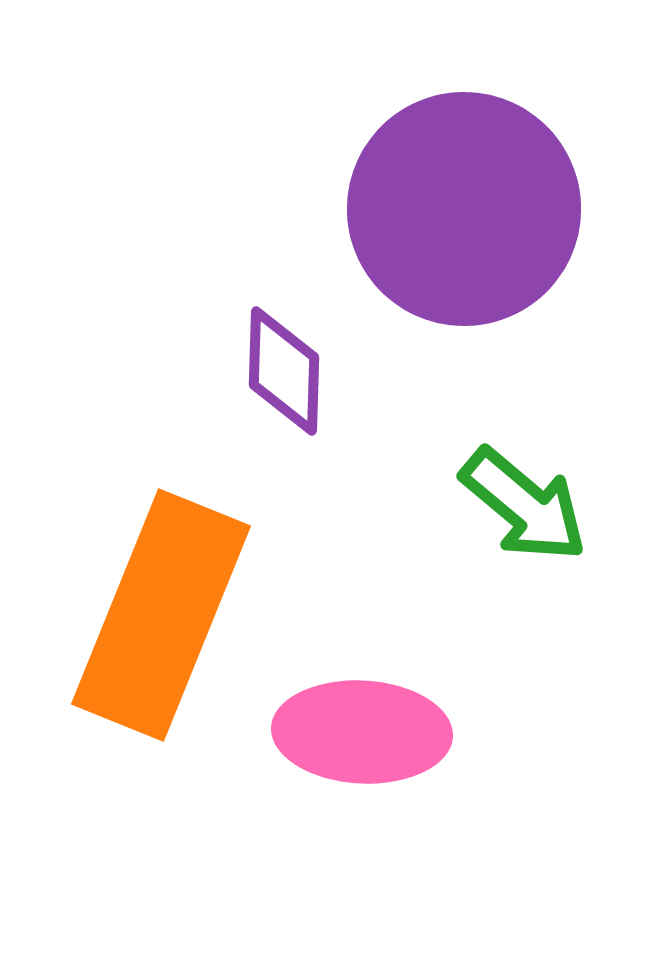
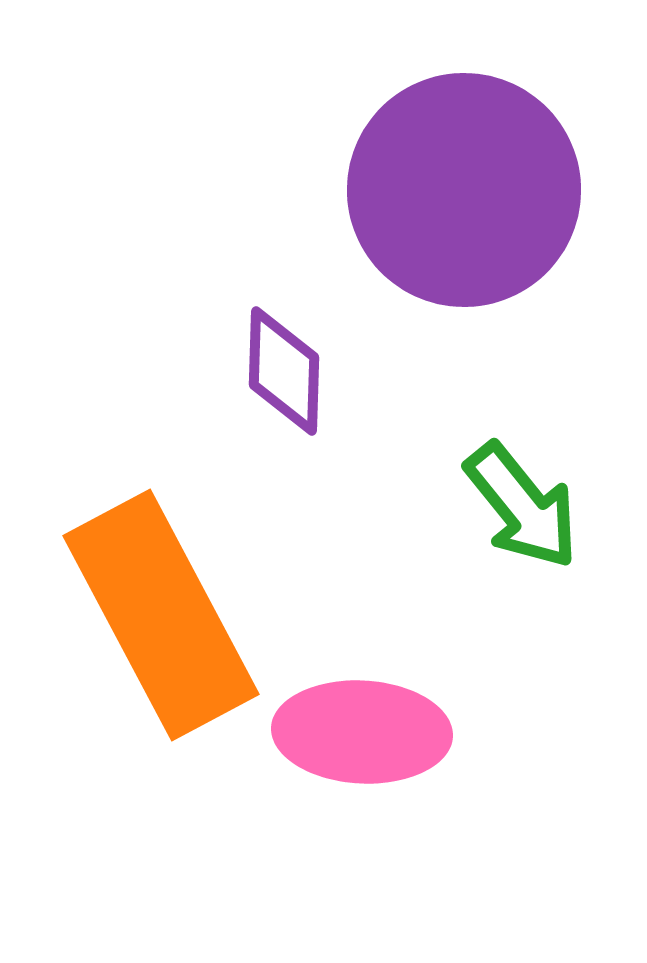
purple circle: moved 19 px up
green arrow: moved 2 px left, 1 px down; rotated 11 degrees clockwise
orange rectangle: rotated 50 degrees counterclockwise
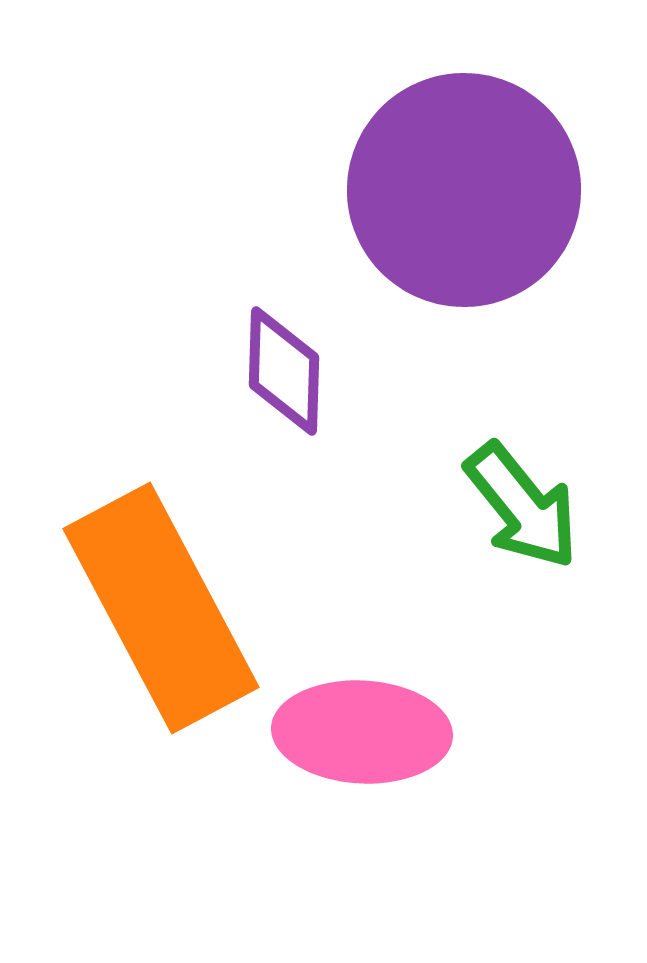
orange rectangle: moved 7 px up
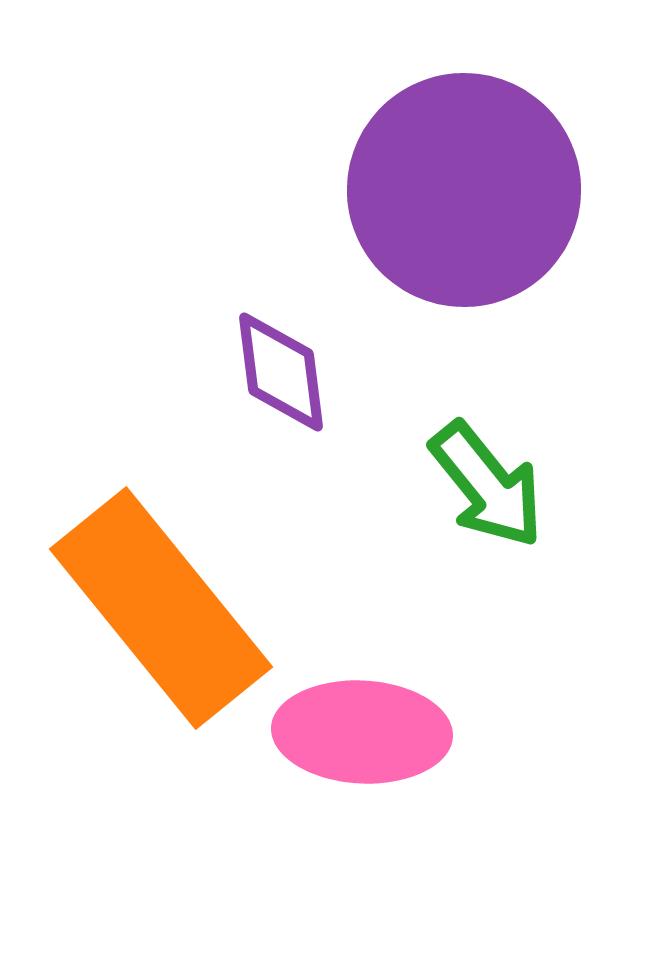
purple diamond: moved 3 px left, 1 px down; rotated 9 degrees counterclockwise
green arrow: moved 35 px left, 21 px up
orange rectangle: rotated 11 degrees counterclockwise
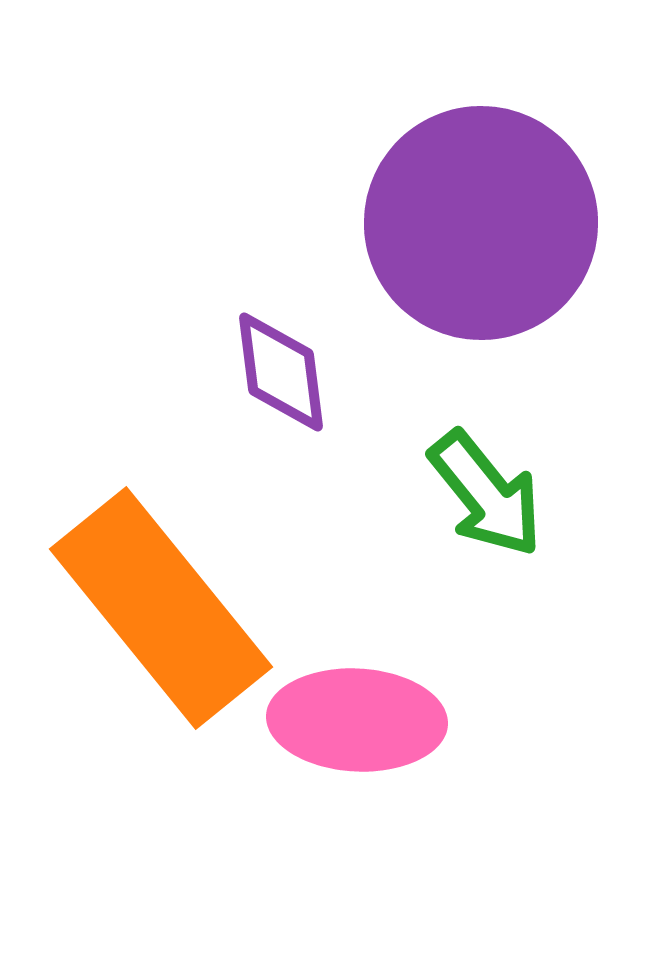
purple circle: moved 17 px right, 33 px down
green arrow: moved 1 px left, 9 px down
pink ellipse: moved 5 px left, 12 px up
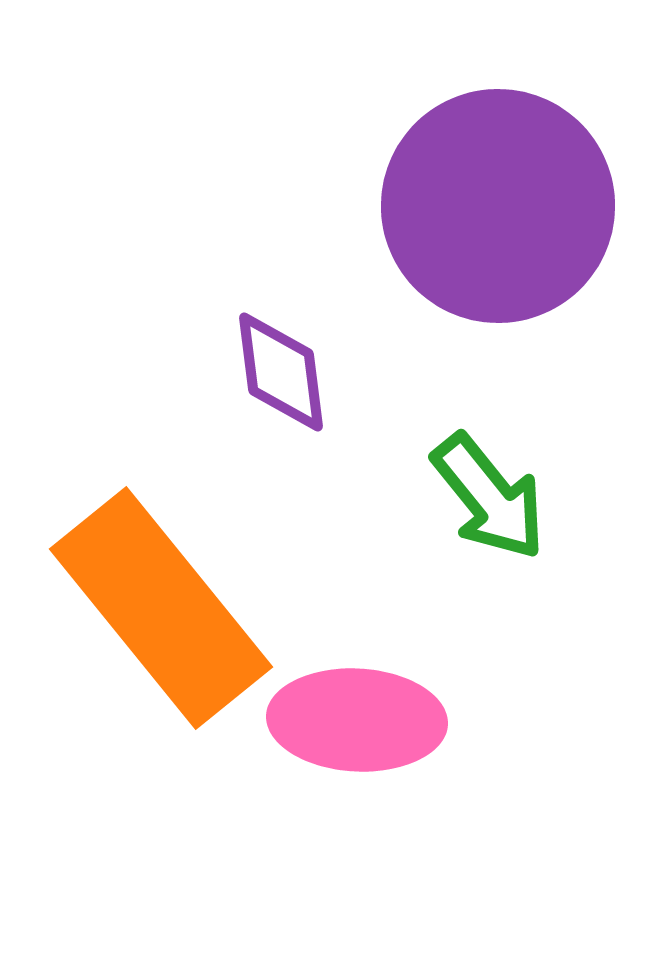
purple circle: moved 17 px right, 17 px up
green arrow: moved 3 px right, 3 px down
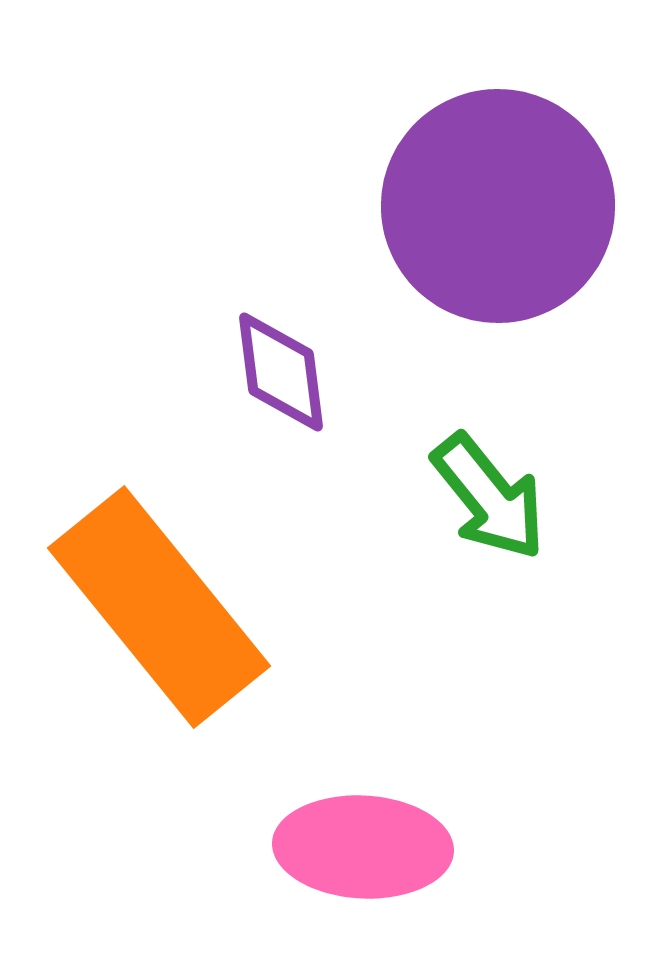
orange rectangle: moved 2 px left, 1 px up
pink ellipse: moved 6 px right, 127 px down
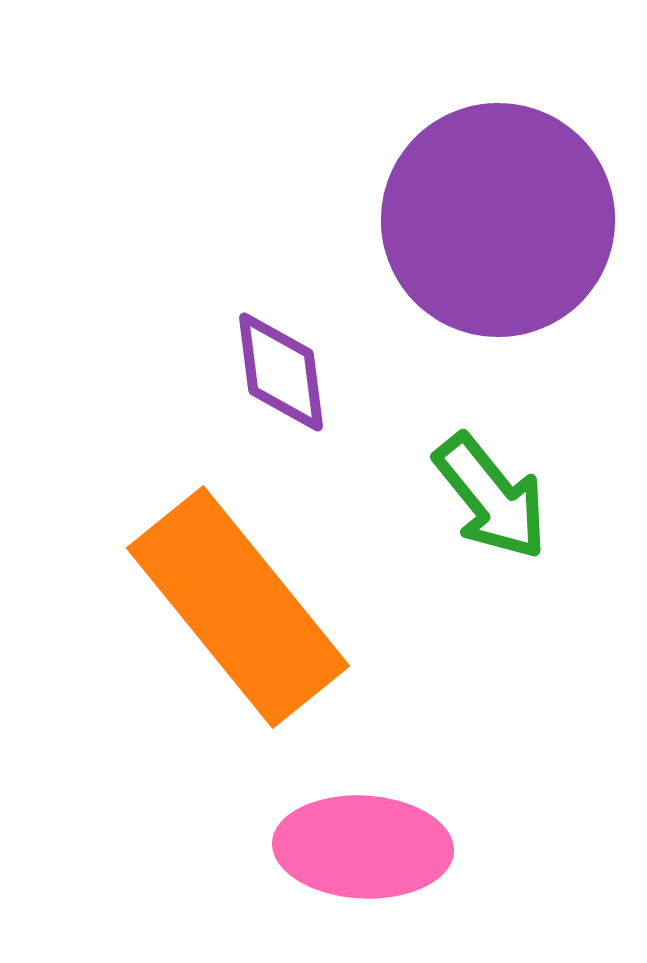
purple circle: moved 14 px down
green arrow: moved 2 px right
orange rectangle: moved 79 px right
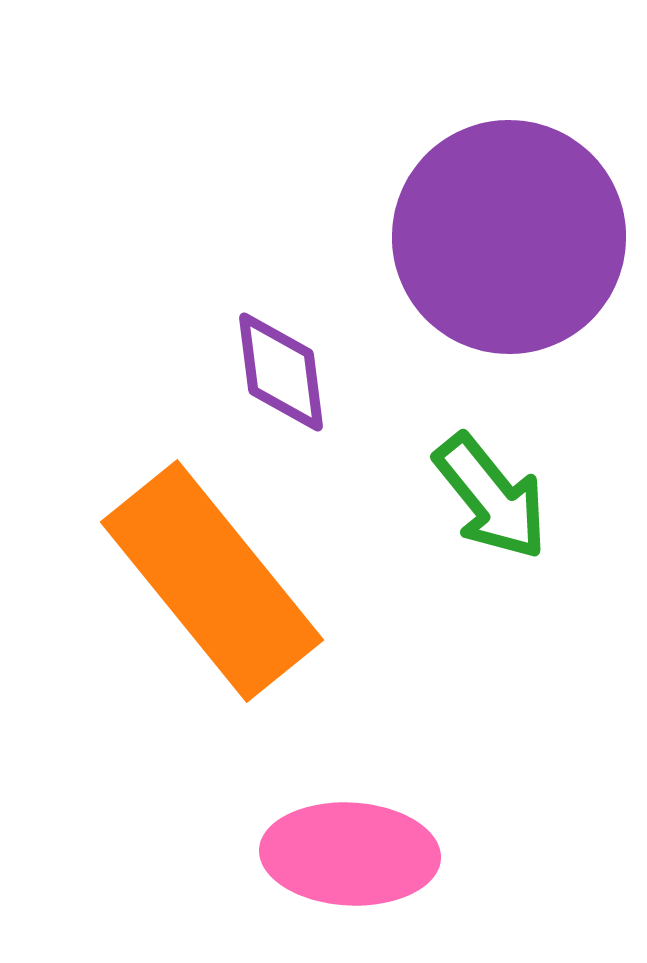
purple circle: moved 11 px right, 17 px down
orange rectangle: moved 26 px left, 26 px up
pink ellipse: moved 13 px left, 7 px down
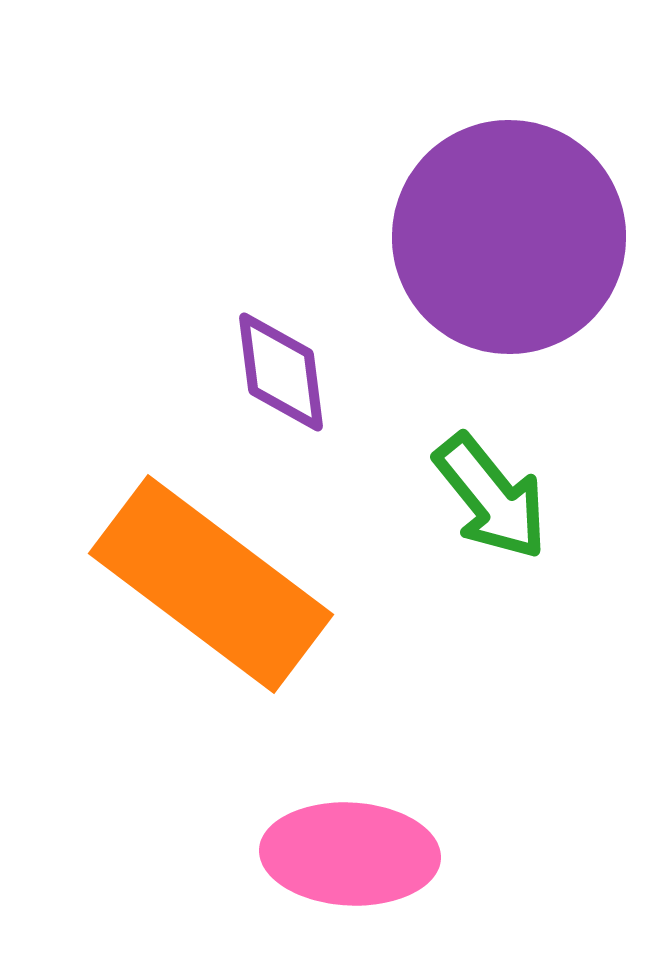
orange rectangle: moved 1 px left, 3 px down; rotated 14 degrees counterclockwise
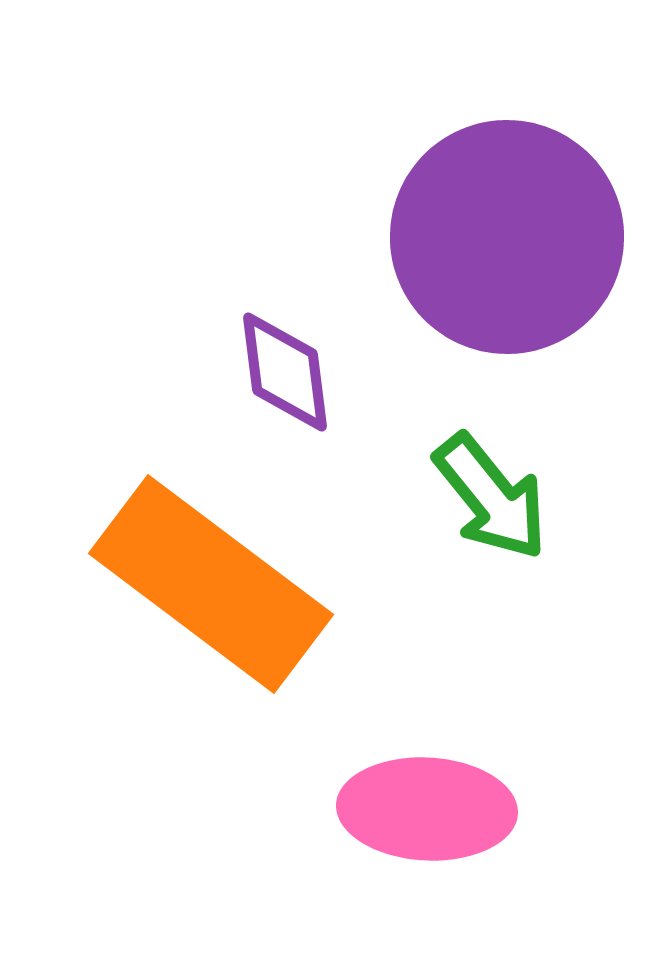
purple circle: moved 2 px left
purple diamond: moved 4 px right
pink ellipse: moved 77 px right, 45 px up
